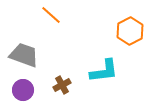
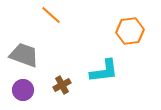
orange hexagon: rotated 20 degrees clockwise
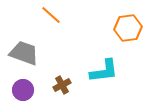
orange hexagon: moved 2 px left, 3 px up
gray trapezoid: moved 2 px up
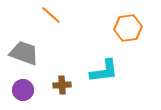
brown cross: rotated 24 degrees clockwise
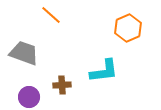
orange hexagon: rotated 16 degrees counterclockwise
purple circle: moved 6 px right, 7 px down
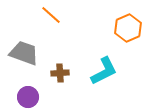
cyan L-shape: rotated 20 degrees counterclockwise
brown cross: moved 2 px left, 12 px up
purple circle: moved 1 px left
